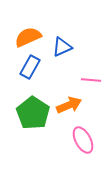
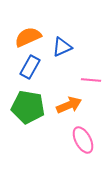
green pentagon: moved 5 px left, 6 px up; rotated 24 degrees counterclockwise
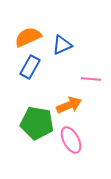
blue triangle: moved 2 px up
pink line: moved 1 px up
green pentagon: moved 9 px right, 16 px down
pink ellipse: moved 12 px left
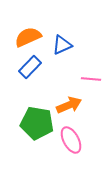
blue rectangle: rotated 15 degrees clockwise
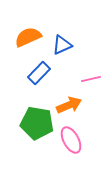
blue rectangle: moved 9 px right, 6 px down
pink line: rotated 18 degrees counterclockwise
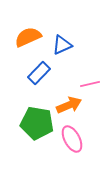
pink line: moved 1 px left, 5 px down
pink ellipse: moved 1 px right, 1 px up
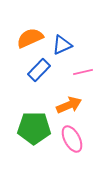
orange semicircle: moved 2 px right, 1 px down
blue rectangle: moved 3 px up
pink line: moved 7 px left, 12 px up
green pentagon: moved 3 px left, 5 px down; rotated 8 degrees counterclockwise
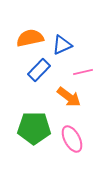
orange semicircle: rotated 12 degrees clockwise
orange arrow: moved 8 px up; rotated 60 degrees clockwise
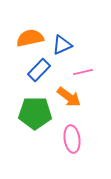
green pentagon: moved 1 px right, 15 px up
pink ellipse: rotated 20 degrees clockwise
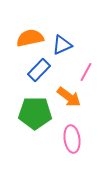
pink line: moved 3 px right; rotated 48 degrees counterclockwise
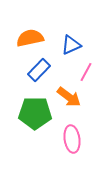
blue triangle: moved 9 px right
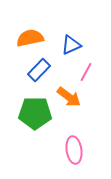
pink ellipse: moved 2 px right, 11 px down
